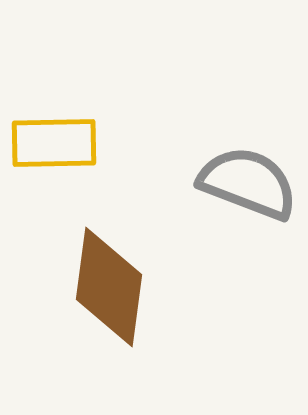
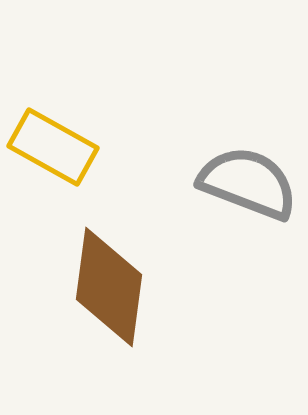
yellow rectangle: moved 1 px left, 4 px down; rotated 30 degrees clockwise
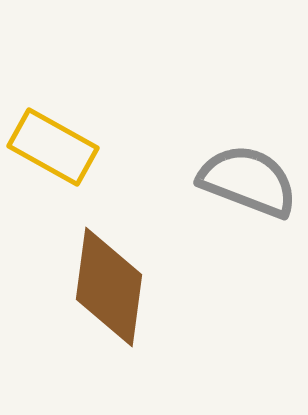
gray semicircle: moved 2 px up
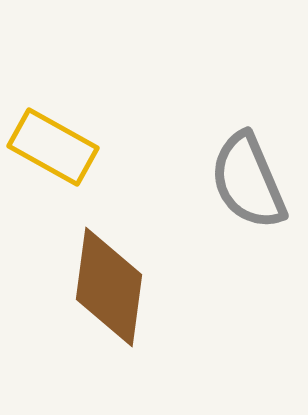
gray semicircle: rotated 134 degrees counterclockwise
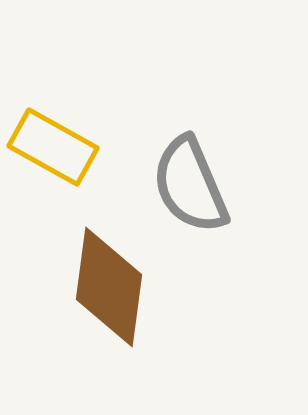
gray semicircle: moved 58 px left, 4 px down
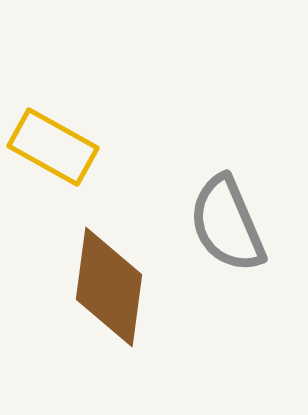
gray semicircle: moved 37 px right, 39 px down
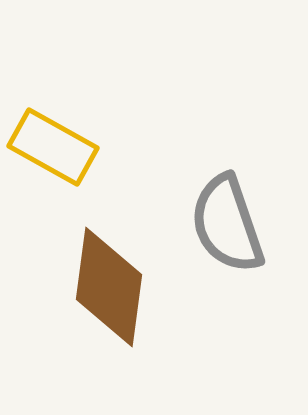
gray semicircle: rotated 4 degrees clockwise
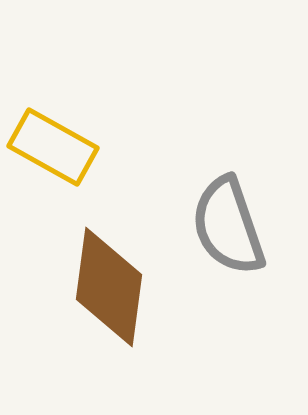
gray semicircle: moved 1 px right, 2 px down
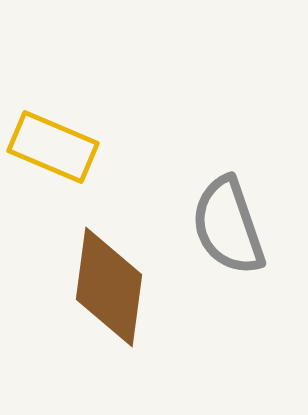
yellow rectangle: rotated 6 degrees counterclockwise
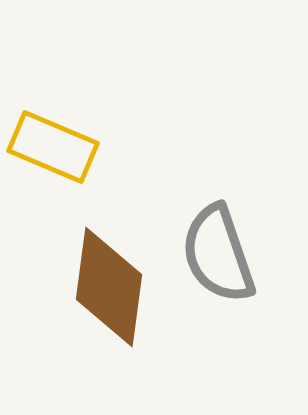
gray semicircle: moved 10 px left, 28 px down
